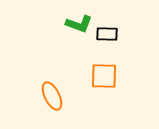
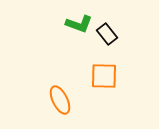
black rectangle: rotated 50 degrees clockwise
orange ellipse: moved 8 px right, 4 px down
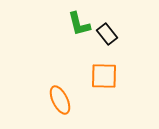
green L-shape: rotated 56 degrees clockwise
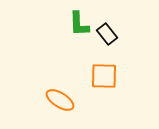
green L-shape: rotated 12 degrees clockwise
orange ellipse: rotated 32 degrees counterclockwise
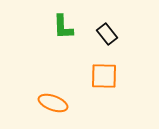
green L-shape: moved 16 px left, 3 px down
orange ellipse: moved 7 px left, 3 px down; rotated 12 degrees counterclockwise
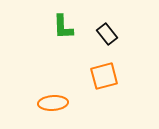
orange square: rotated 16 degrees counterclockwise
orange ellipse: rotated 24 degrees counterclockwise
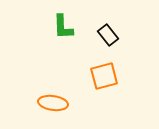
black rectangle: moved 1 px right, 1 px down
orange ellipse: rotated 12 degrees clockwise
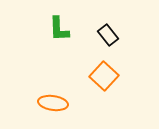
green L-shape: moved 4 px left, 2 px down
orange square: rotated 32 degrees counterclockwise
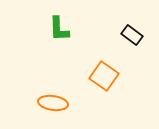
black rectangle: moved 24 px right; rotated 15 degrees counterclockwise
orange square: rotated 8 degrees counterclockwise
